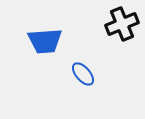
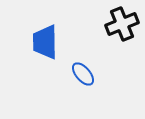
blue trapezoid: moved 1 px down; rotated 93 degrees clockwise
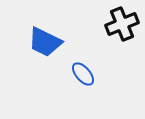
blue trapezoid: rotated 63 degrees counterclockwise
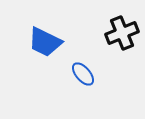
black cross: moved 9 px down
